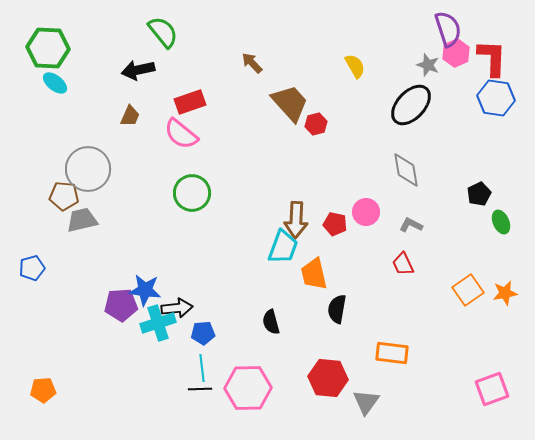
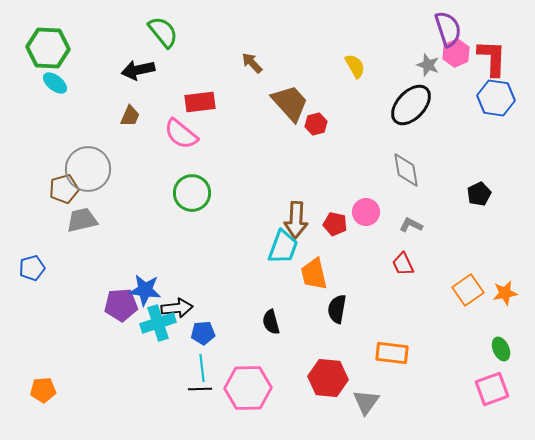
red rectangle at (190, 102): moved 10 px right; rotated 12 degrees clockwise
brown pentagon at (64, 196): moved 7 px up; rotated 20 degrees counterclockwise
green ellipse at (501, 222): moved 127 px down
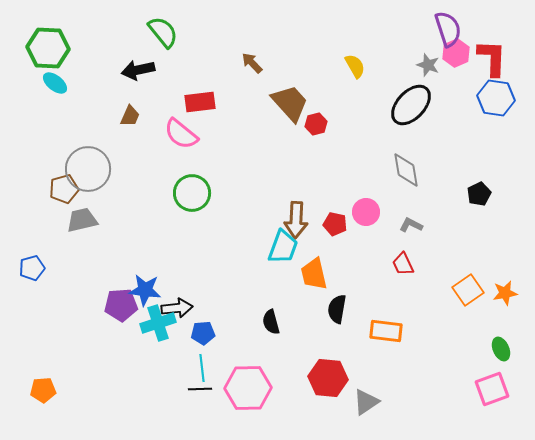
orange rectangle at (392, 353): moved 6 px left, 22 px up
gray triangle at (366, 402): rotated 20 degrees clockwise
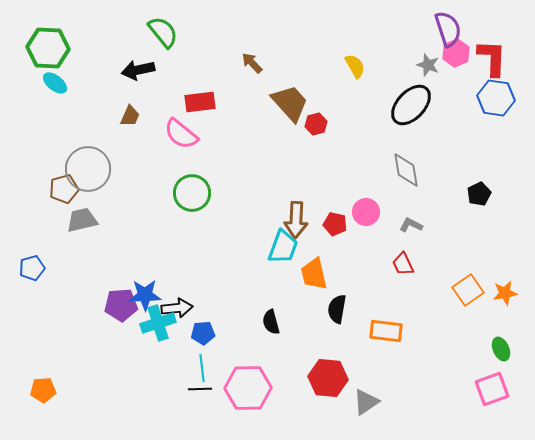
blue star at (145, 290): moved 5 px down; rotated 8 degrees counterclockwise
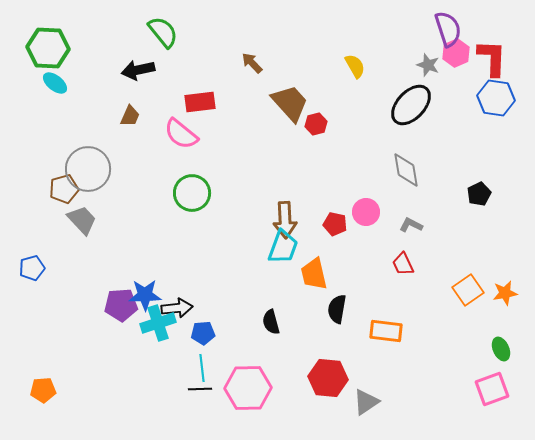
gray trapezoid at (82, 220): rotated 60 degrees clockwise
brown arrow at (296, 220): moved 11 px left; rotated 6 degrees counterclockwise
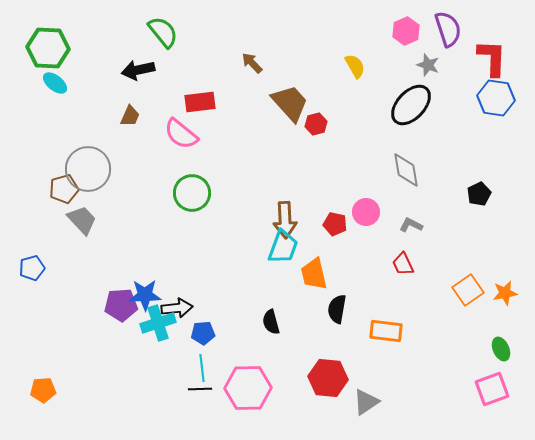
pink hexagon at (456, 53): moved 50 px left, 22 px up
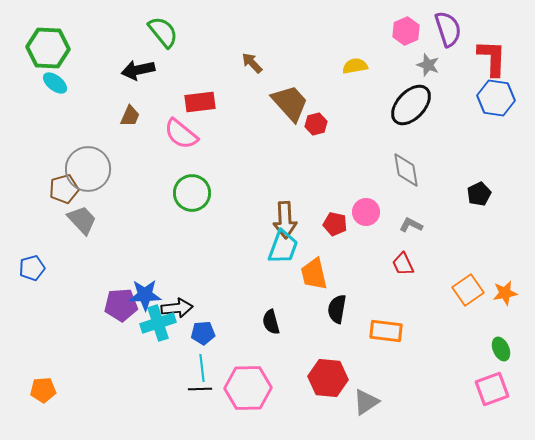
yellow semicircle at (355, 66): rotated 70 degrees counterclockwise
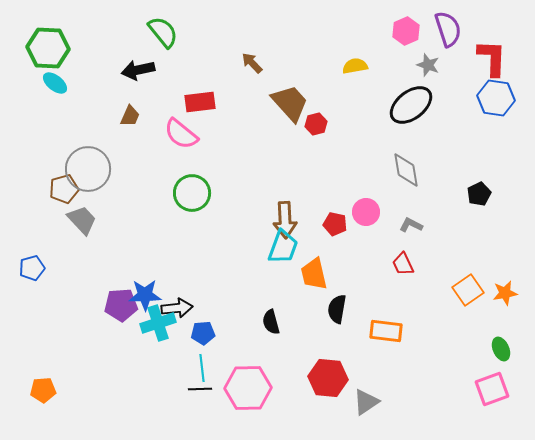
black ellipse at (411, 105): rotated 9 degrees clockwise
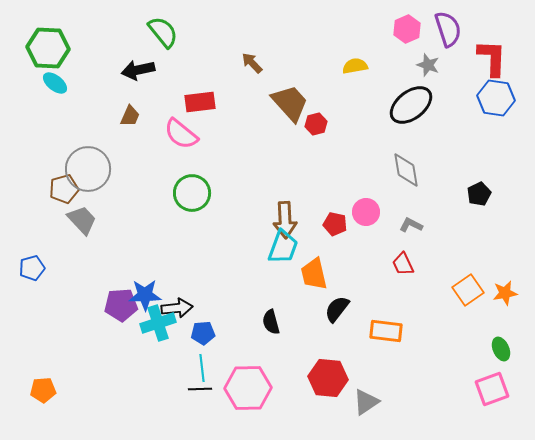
pink hexagon at (406, 31): moved 1 px right, 2 px up
black semicircle at (337, 309): rotated 28 degrees clockwise
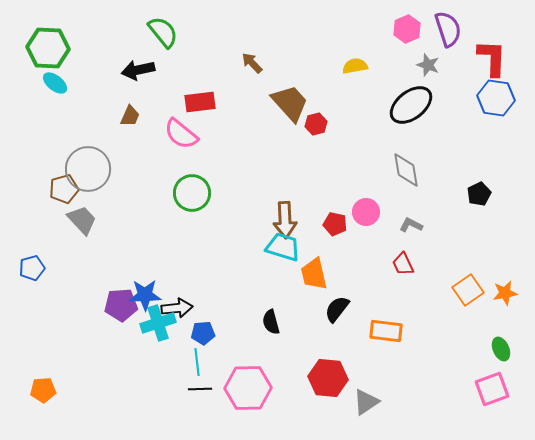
cyan trapezoid at (283, 247): rotated 93 degrees counterclockwise
cyan line at (202, 368): moved 5 px left, 6 px up
